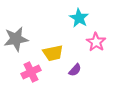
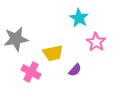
pink cross: rotated 36 degrees counterclockwise
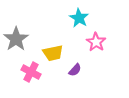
gray star: rotated 25 degrees counterclockwise
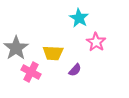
gray star: moved 9 px down
yellow trapezoid: rotated 15 degrees clockwise
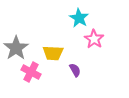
pink star: moved 2 px left, 3 px up
purple semicircle: rotated 72 degrees counterclockwise
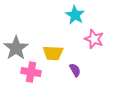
cyan star: moved 4 px left, 3 px up
pink star: rotated 12 degrees counterclockwise
pink cross: rotated 18 degrees counterclockwise
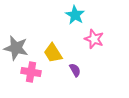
gray star: rotated 25 degrees counterclockwise
yellow trapezoid: rotated 55 degrees clockwise
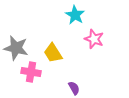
purple semicircle: moved 1 px left, 18 px down
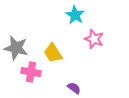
purple semicircle: rotated 24 degrees counterclockwise
